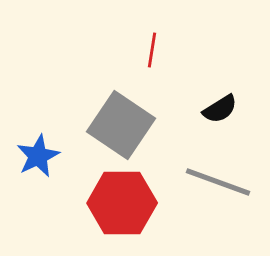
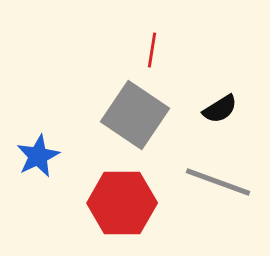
gray square: moved 14 px right, 10 px up
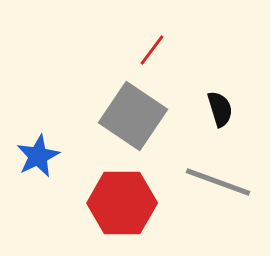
red line: rotated 28 degrees clockwise
black semicircle: rotated 75 degrees counterclockwise
gray square: moved 2 px left, 1 px down
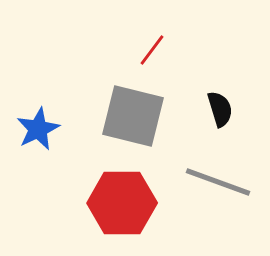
gray square: rotated 20 degrees counterclockwise
blue star: moved 27 px up
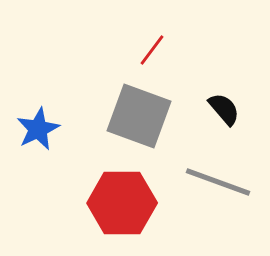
black semicircle: moved 4 px right; rotated 24 degrees counterclockwise
gray square: moved 6 px right; rotated 6 degrees clockwise
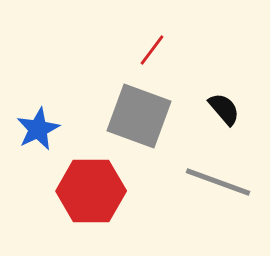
red hexagon: moved 31 px left, 12 px up
